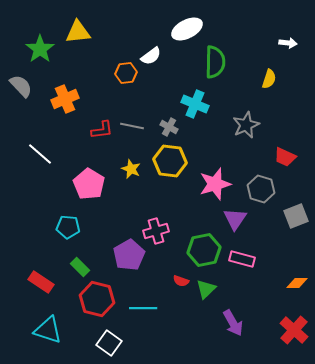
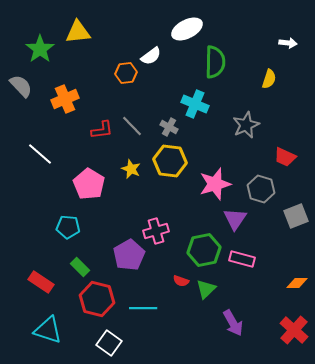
gray line: rotated 35 degrees clockwise
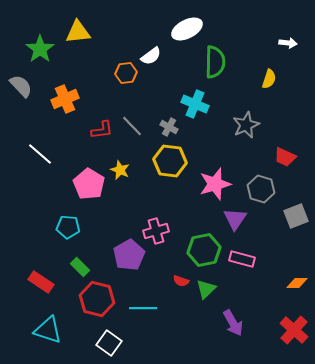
yellow star: moved 11 px left, 1 px down
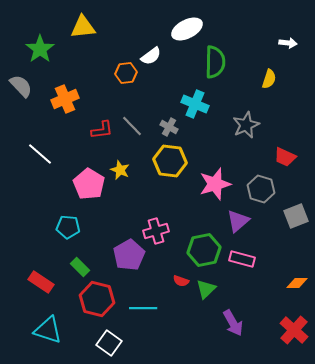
yellow triangle: moved 5 px right, 5 px up
purple triangle: moved 3 px right, 2 px down; rotated 15 degrees clockwise
